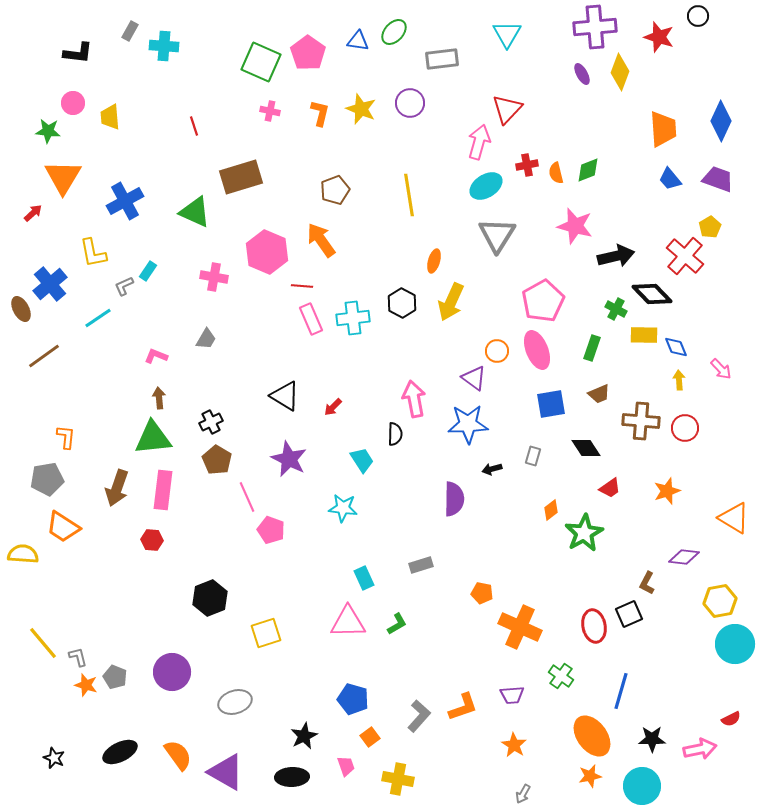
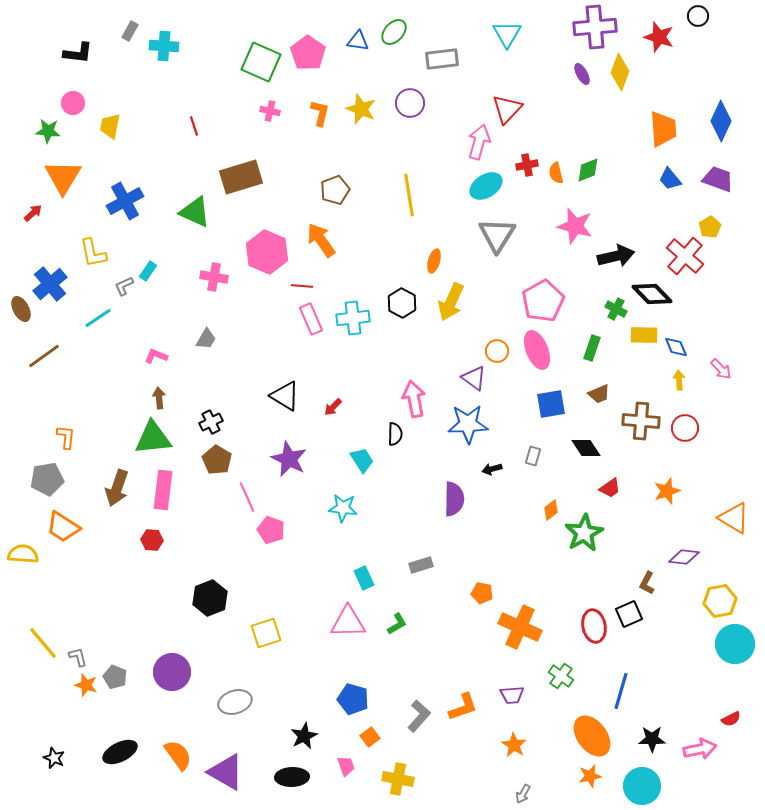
yellow trapezoid at (110, 117): moved 9 px down; rotated 16 degrees clockwise
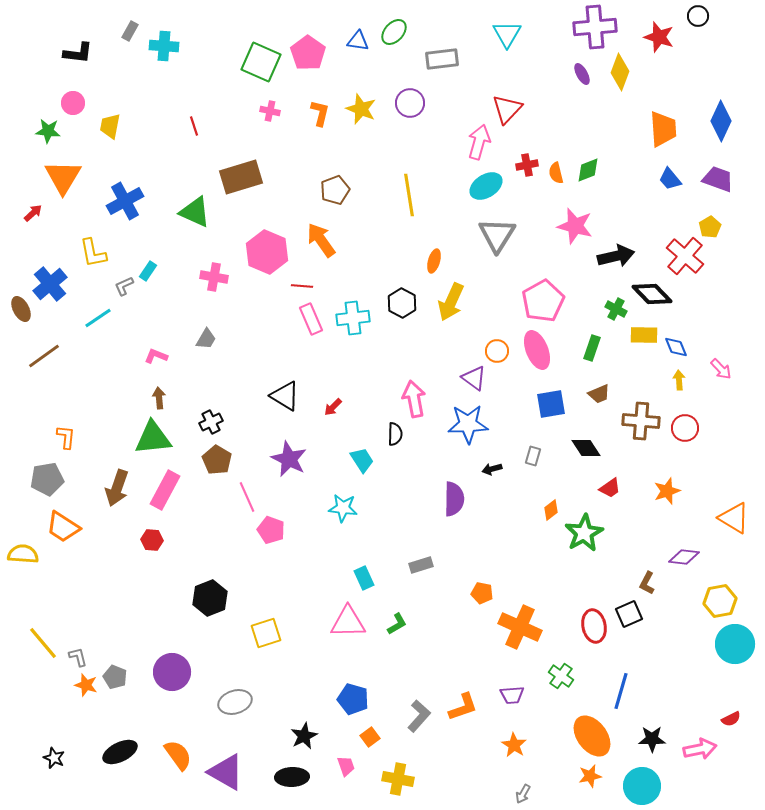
pink rectangle at (163, 490): moved 2 px right; rotated 21 degrees clockwise
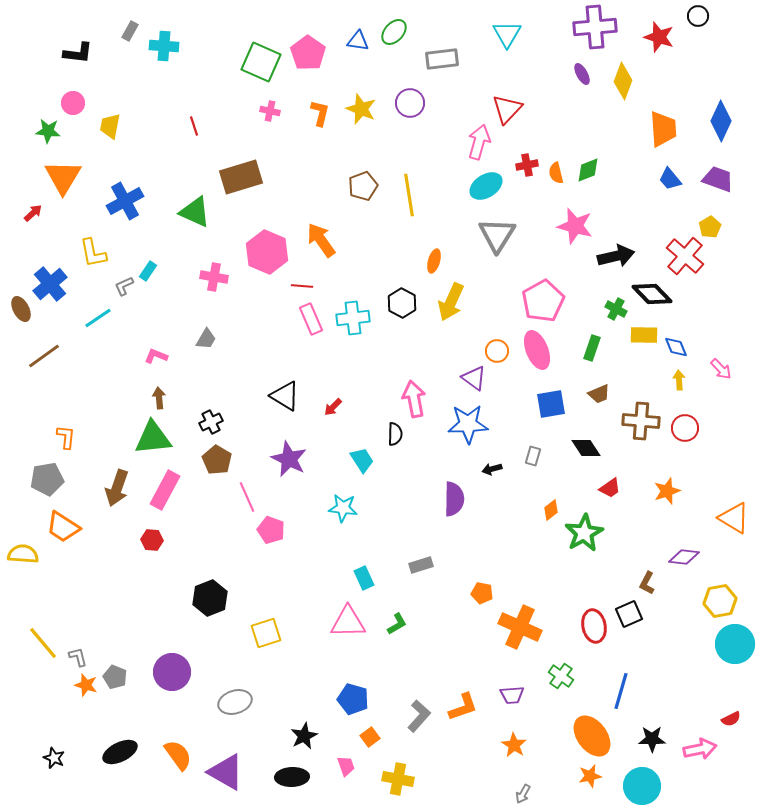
yellow diamond at (620, 72): moved 3 px right, 9 px down
brown pentagon at (335, 190): moved 28 px right, 4 px up
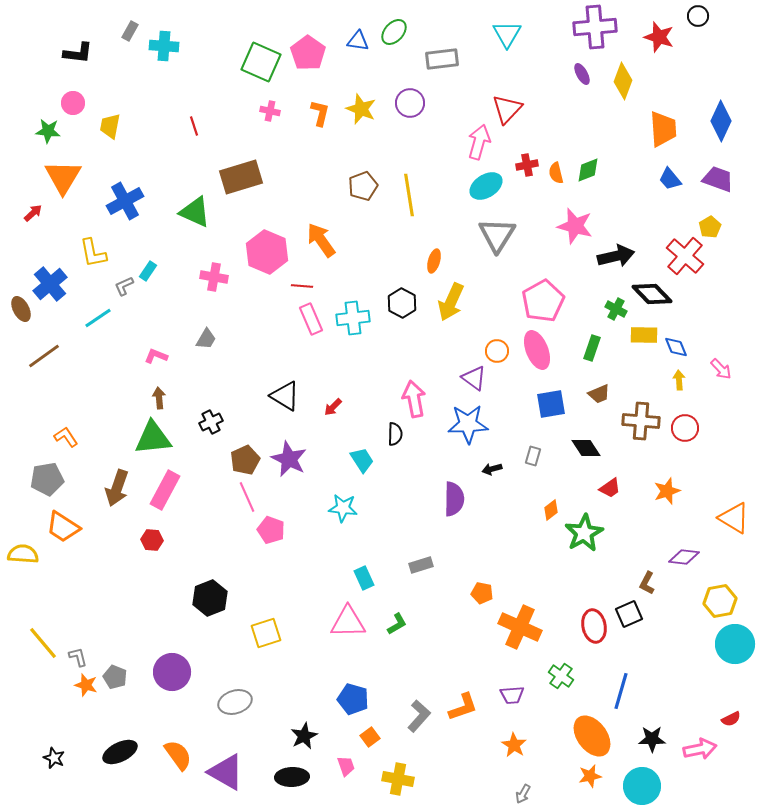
orange L-shape at (66, 437): rotated 40 degrees counterclockwise
brown pentagon at (217, 460): moved 28 px right; rotated 16 degrees clockwise
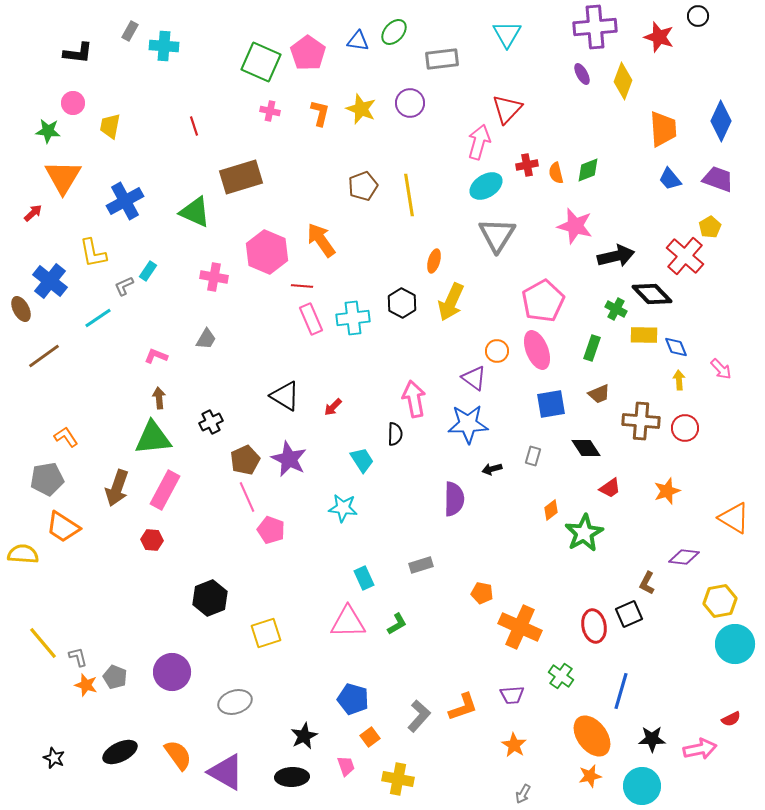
blue cross at (50, 284): moved 3 px up; rotated 12 degrees counterclockwise
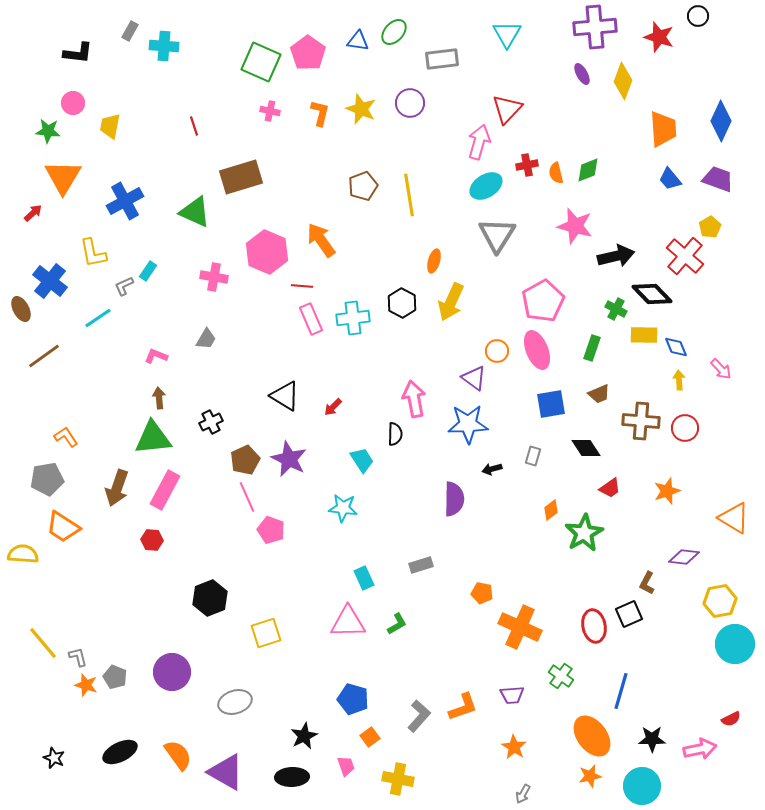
orange star at (514, 745): moved 2 px down
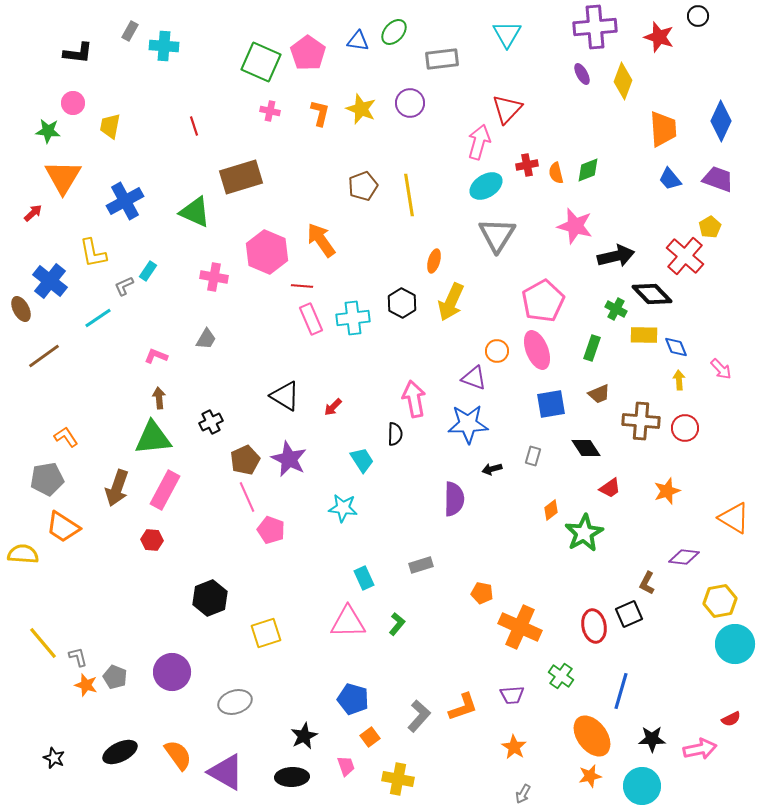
purple triangle at (474, 378): rotated 16 degrees counterclockwise
green L-shape at (397, 624): rotated 20 degrees counterclockwise
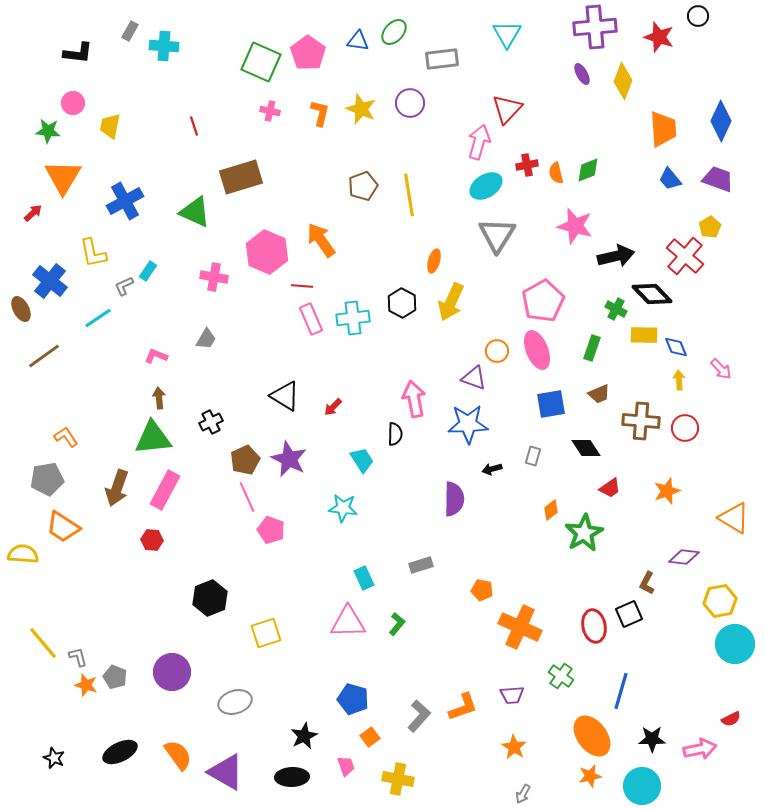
orange pentagon at (482, 593): moved 3 px up
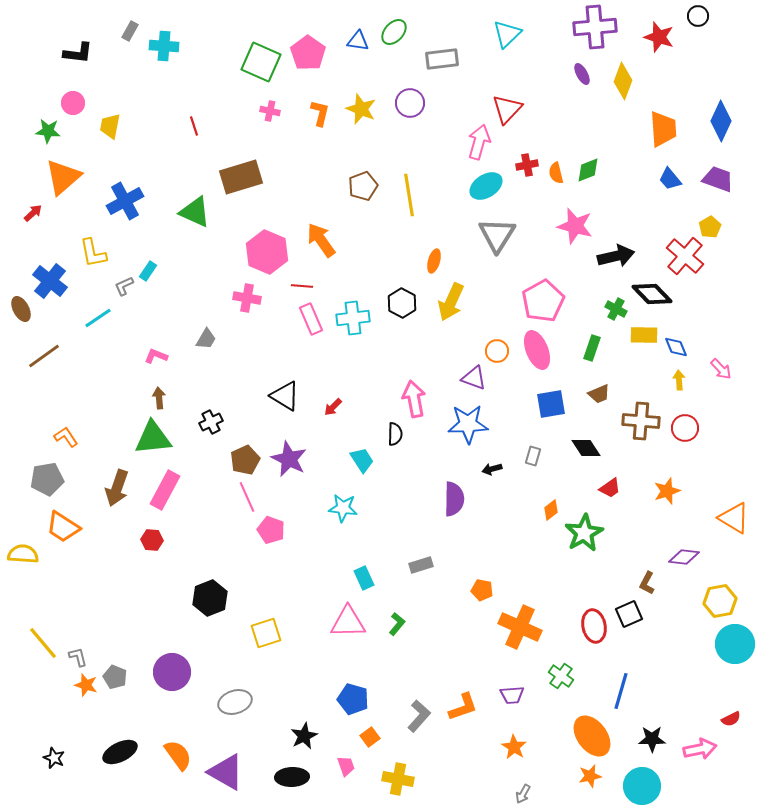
cyan triangle at (507, 34): rotated 16 degrees clockwise
orange triangle at (63, 177): rotated 18 degrees clockwise
pink cross at (214, 277): moved 33 px right, 21 px down
